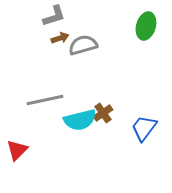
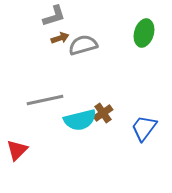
green ellipse: moved 2 px left, 7 px down
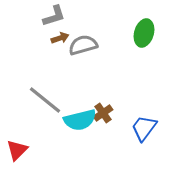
gray line: rotated 51 degrees clockwise
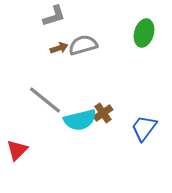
brown arrow: moved 1 px left, 10 px down
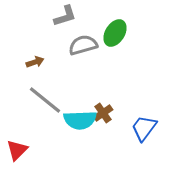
gray L-shape: moved 11 px right
green ellipse: moved 29 px left; rotated 16 degrees clockwise
brown arrow: moved 24 px left, 14 px down
cyan semicircle: rotated 12 degrees clockwise
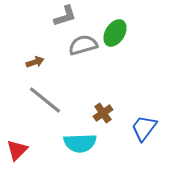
cyan semicircle: moved 23 px down
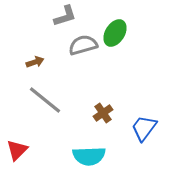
cyan semicircle: moved 9 px right, 13 px down
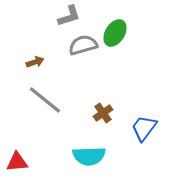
gray L-shape: moved 4 px right
red triangle: moved 12 px down; rotated 40 degrees clockwise
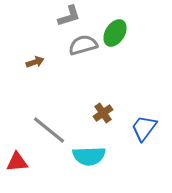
gray line: moved 4 px right, 30 px down
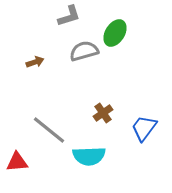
gray semicircle: moved 1 px right, 6 px down
